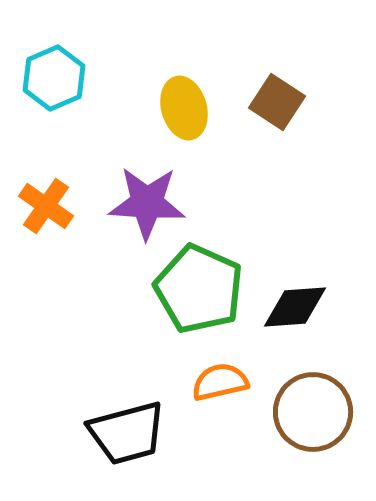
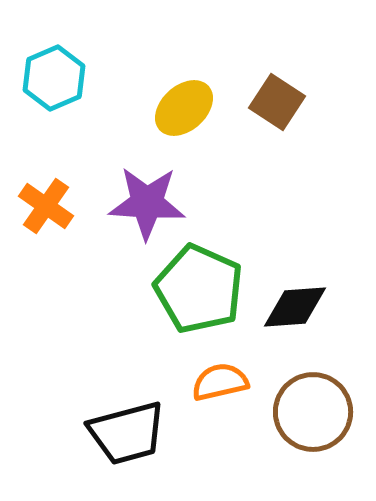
yellow ellipse: rotated 64 degrees clockwise
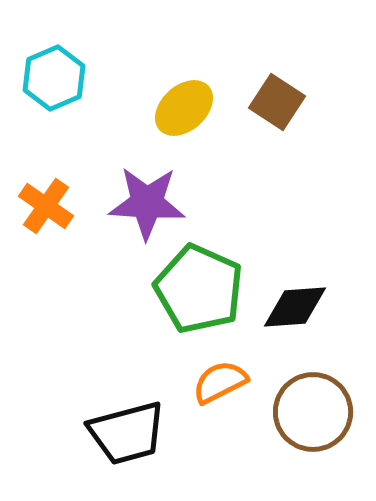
orange semicircle: rotated 14 degrees counterclockwise
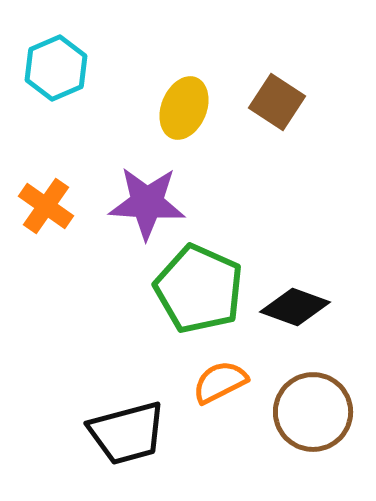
cyan hexagon: moved 2 px right, 10 px up
yellow ellipse: rotated 26 degrees counterclockwise
black diamond: rotated 24 degrees clockwise
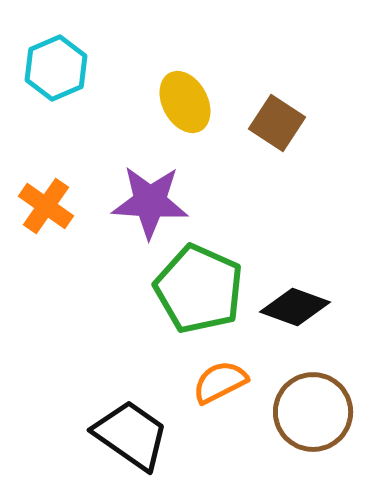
brown square: moved 21 px down
yellow ellipse: moved 1 px right, 6 px up; rotated 50 degrees counterclockwise
purple star: moved 3 px right, 1 px up
black trapezoid: moved 4 px right, 2 px down; rotated 130 degrees counterclockwise
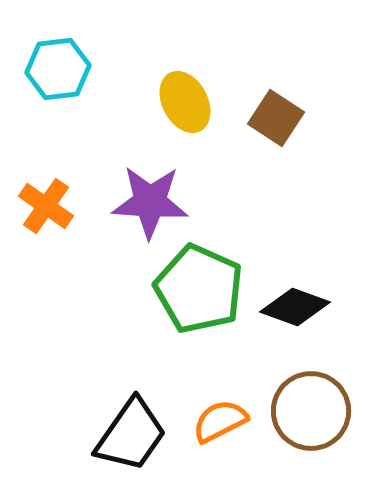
cyan hexagon: moved 2 px right, 1 px down; rotated 16 degrees clockwise
brown square: moved 1 px left, 5 px up
orange semicircle: moved 39 px down
brown circle: moved 2 px left, 1 px up
black trapezoid: rotated 90 degrees clockwise
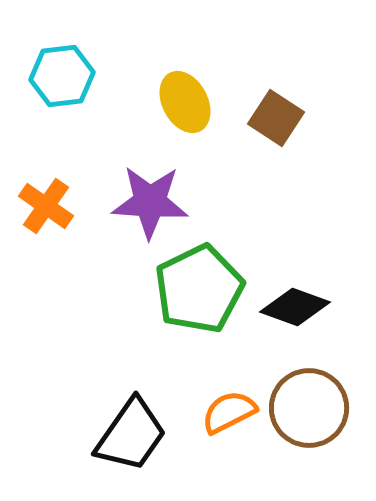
cyan hexagon: moved 4 px right, 7 px down
green pentagon: rotated 22 degrees clockwise
brown circle: moved 2 px left, 3 px up
orange semicircle: moved 9 px right, 9 px up
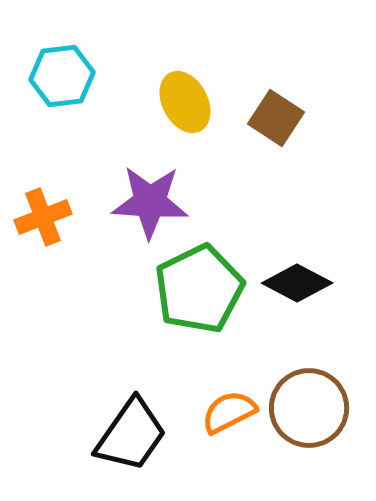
orange cross: moved 3 px left, 11 px down; rotated 34 degrees clockwise
black diamond: moved 2 px right, 24 px up; rotated 8 degrees clockwise
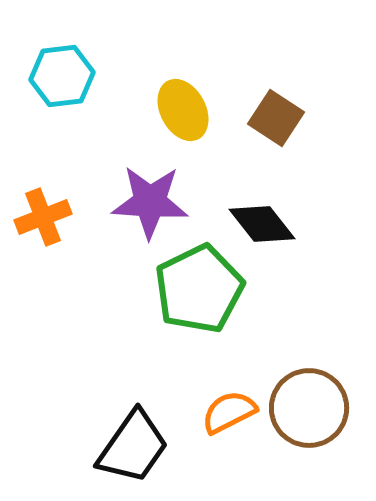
yellow ellipse: moved 2 px left, 8 px down
black diamond: moved 35 px left, 59 px up; rotated 24 degrees clockwise
black trapezoid: moved 2 px right, 12 px down
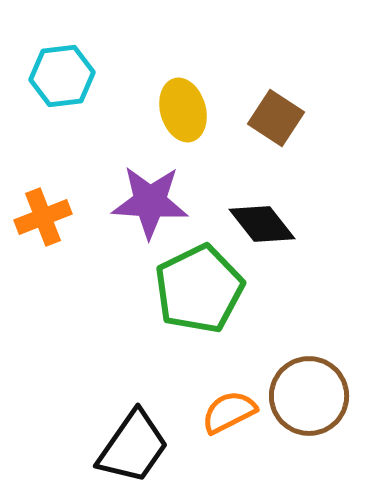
yellow ellipse: rotated 12 degrees clockwise
brown circle: moved 12 px up
